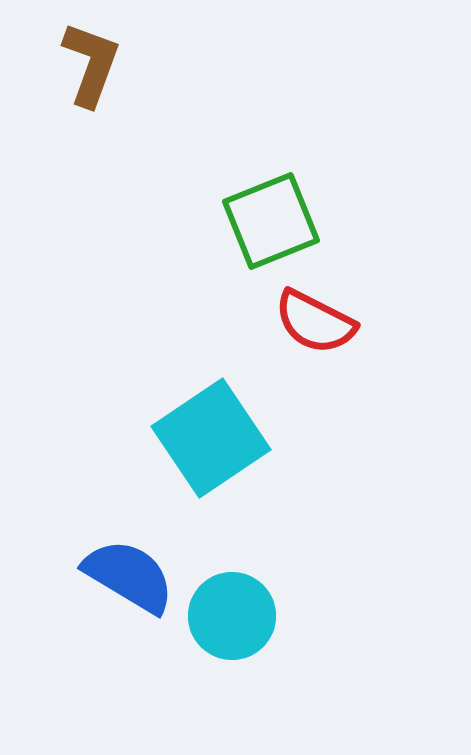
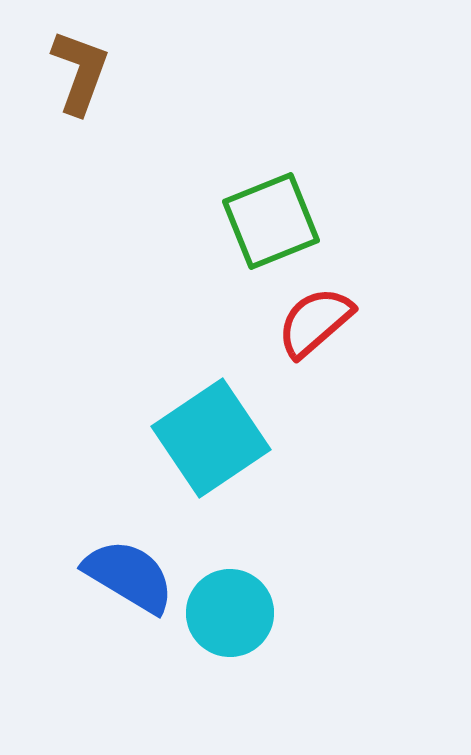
brown L-shape: moved 11 px left, 8 px down
red semicircle: rotated 112 degrees clockwise
cyan circle: moved 2 px left, 3 px up
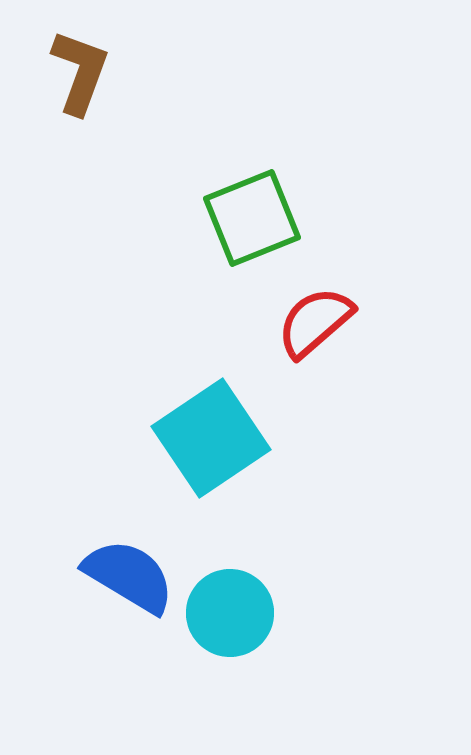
green square: moved 19 px left, 3 px up
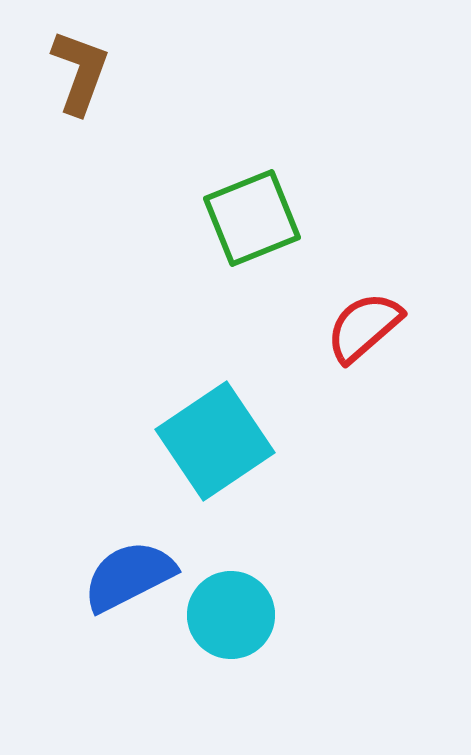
red semicircle: moved 49 px right, 5 px down
cyan square: moved 4 px right, 3 px down
blue semicircle: rotated 58 degrees counterclockwise
cyan circle: moved 1 px right, 2 px down
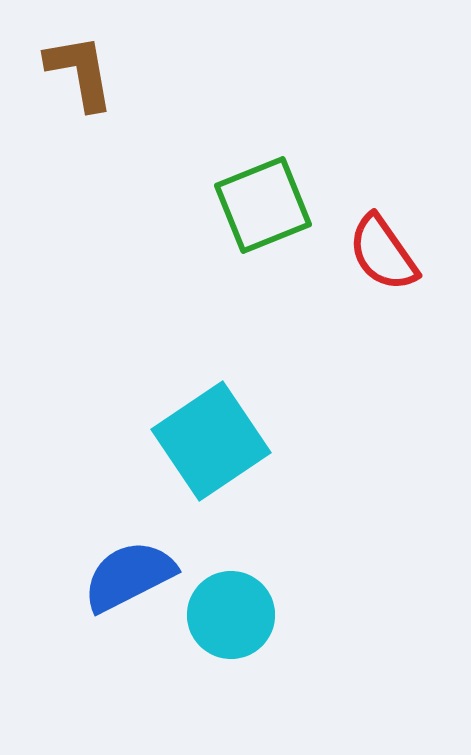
brown L-shape: rotated 30 degrees counterclockwise
green square: moved 11 px right, 13 px up
red semicircle: moved 19 px right, 74 px up; rotated 84 degrees counterclockwise
cyan square: moved 4 px left
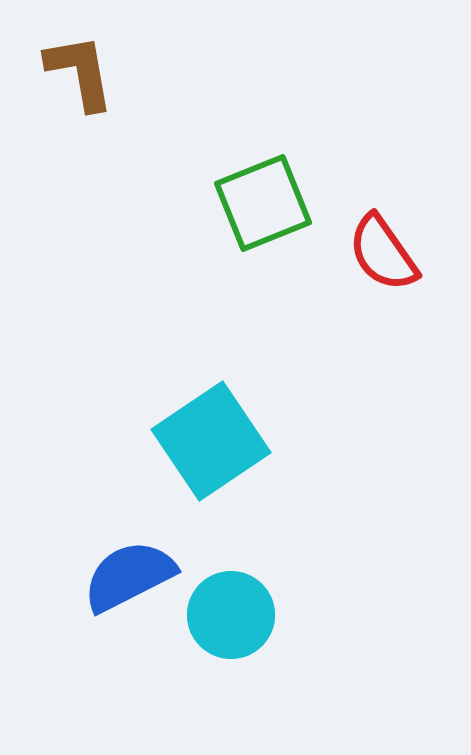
green square: moved 2 px up
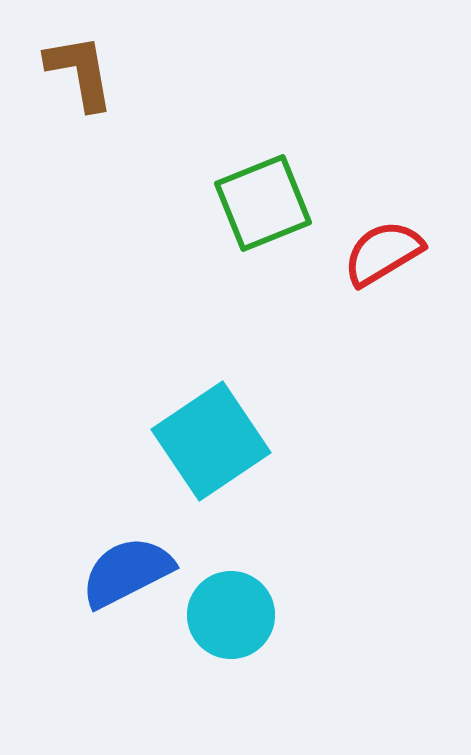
red semicircle: rotated 94 degrees clockwise
blue semicircle: moved 2 px left, 4 px up
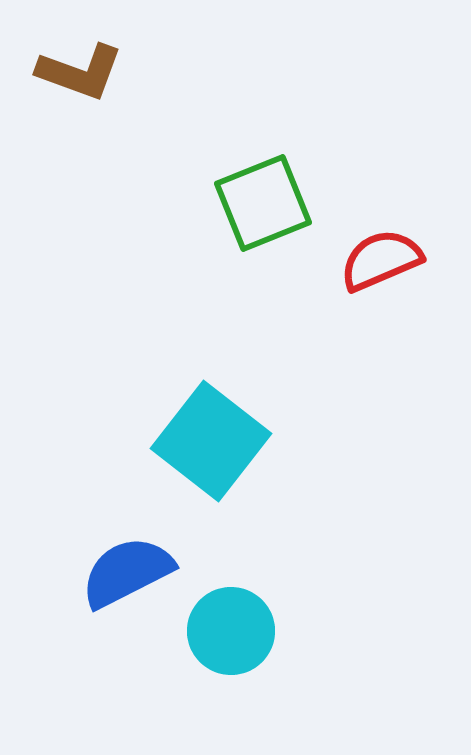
brown L-shape: rotated 120 degrees clockwise
red semicircle: moved 2 px left, 7 px down; rotated 8 degrees clockwise
cyan square: rotated 18 degrees counterclockwise
cyan circle: moved 16 px down
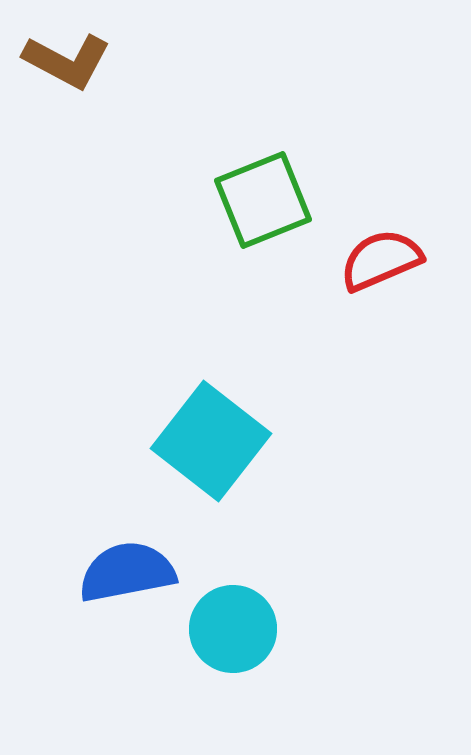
brown L-shape: moved 13 px left, 11 px up; rotated 8 degrees clockwise
green square: moved 3 px up
blue semicircle: rotated 16 degrees clockwise
cyan circle: moved 2 px right, 2 px up
